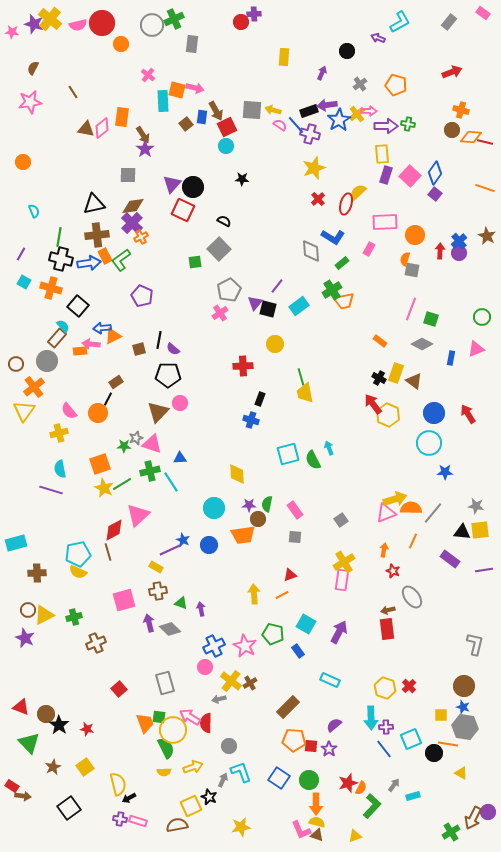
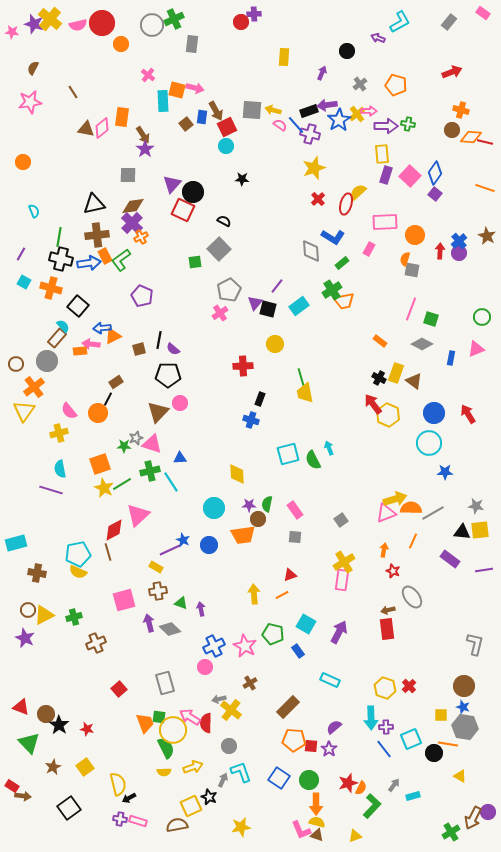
black circle at (193, 187): moved 5 px down
gray line at (433, 513): rotated 20 degrees clockwise
brown cross at (37, 573): rotated 12 degrees clockwise
yellow cross at (231, 681): moved 29 px down
purple semicircle at (334, 725): moved 2 px down
yellow triangle at (461, 773): moved 1 px left, 3 px down
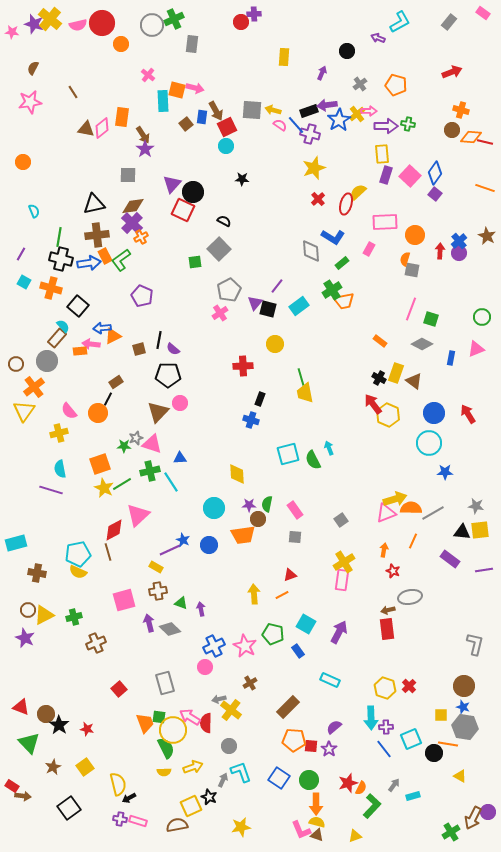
gray ellipse at (412, 597): moved 2 px left; rotated 65 degrees counterclockwise
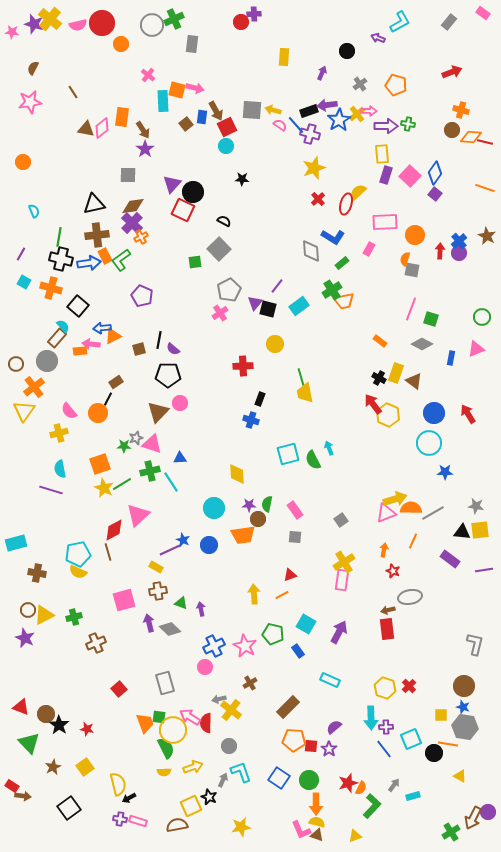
brown arrow at (143, 135): moved 5 px up
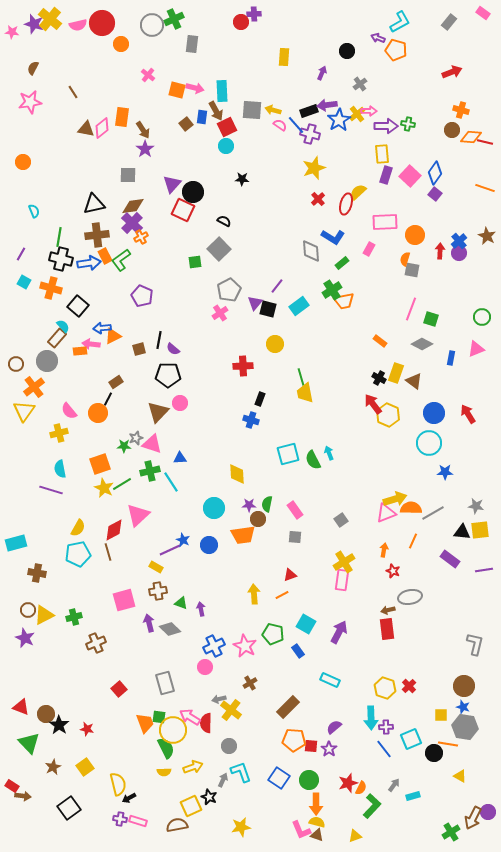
orange pentagon at (396, 85): moved 35 px up
cyan rectangle at (163, 101): moved 59 px right, 10 px up
cyan arrow at (329, 448): moved 5 px down
yellow semicircle at (78, 572): moved 44 px up; rotated 84 degrees counterclockwise
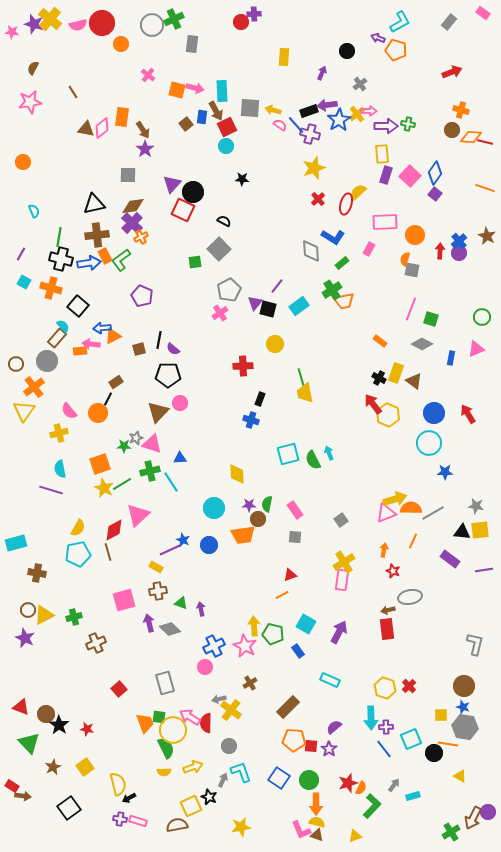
gray square at (252, 110): moved 2 px left, 2 px up
yellow arrow at (254, 594): moved 32 px down
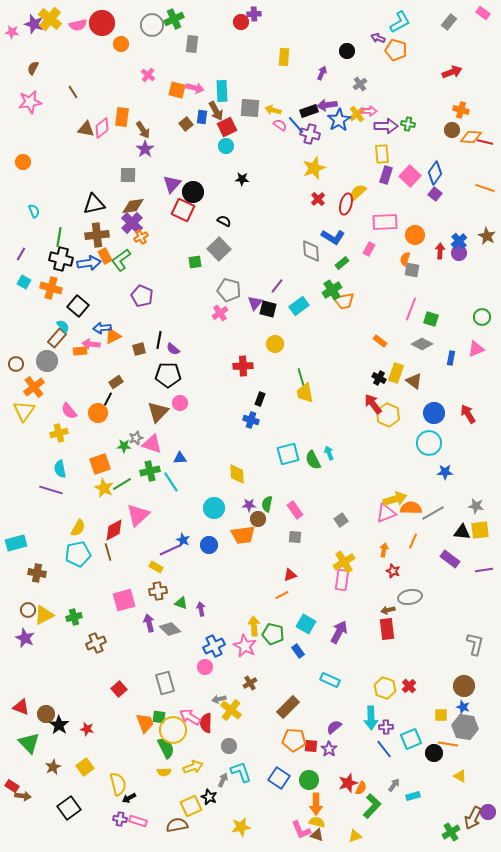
gray pentagon at (229, 290): rotated 30 degrees counterclockwise
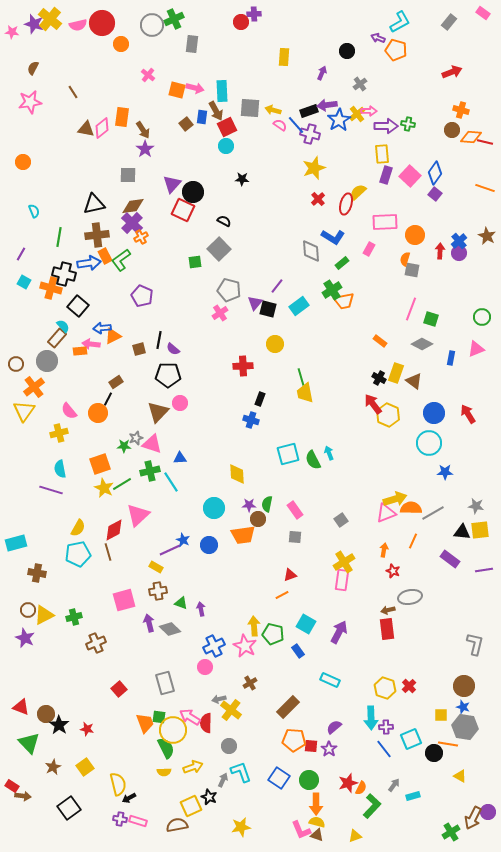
black cross at (61, 259): moved 3 px right, 15 px down
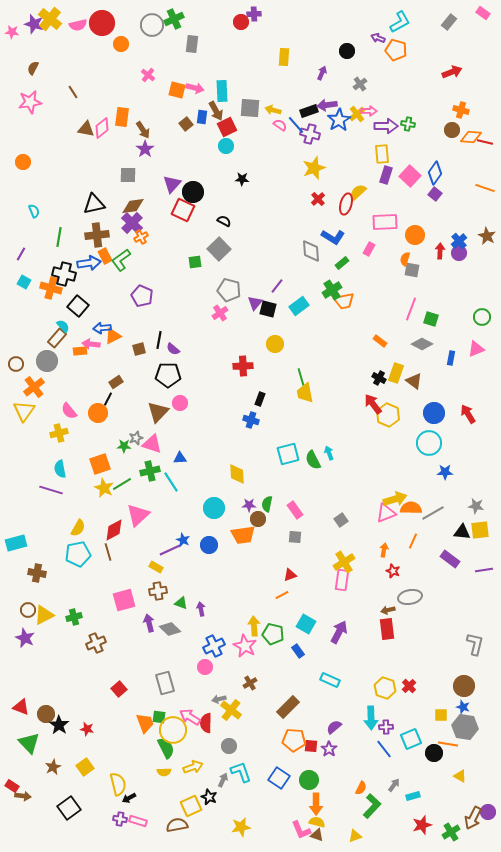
red star at (348, 783): moved 74 px right, 42 px down
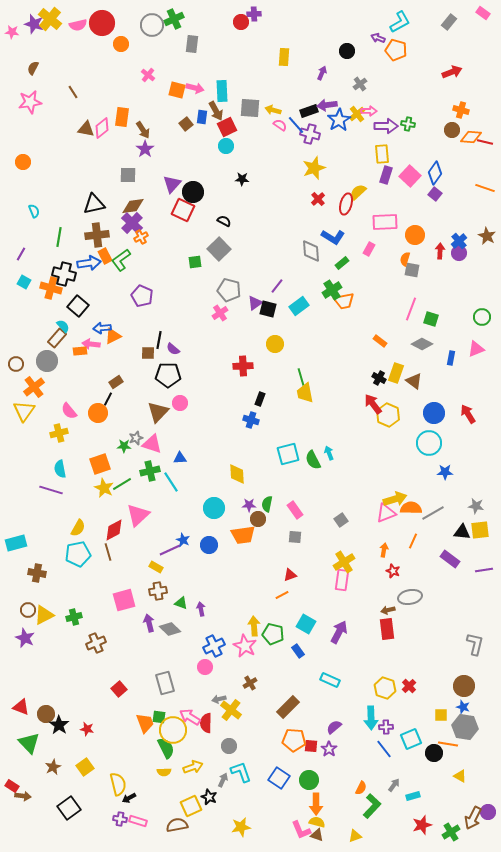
purple triangle at (255, 303): rotated 14 degrees clockwise
brown square at (139, 349): moved 9 px right, 4 px down; rotated 16 degrees clockwise
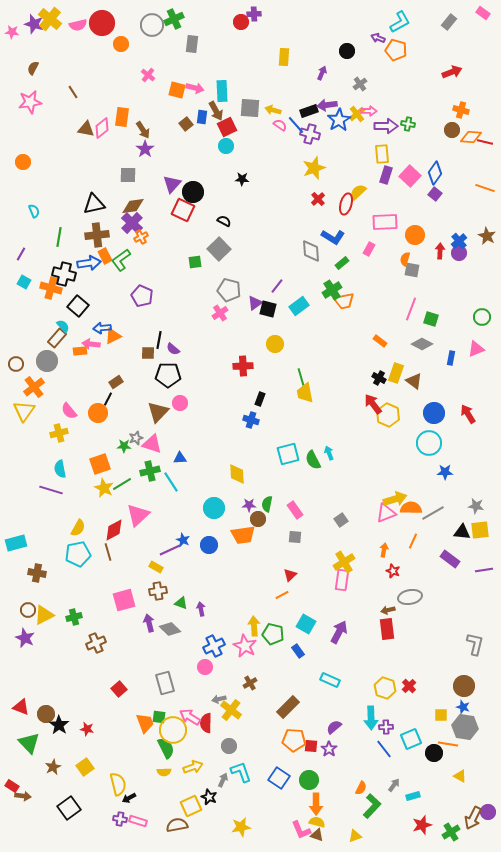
red triangle at (290, 575): rotated 24 degrees counterclockwise
